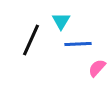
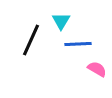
pink semicircle: moved 1 px down; rotated 78 degrees clockwise
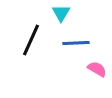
cyan triangle: moved 8 px up
blue line: moved 2 px left, 1 px up
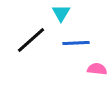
black line: rotated 24 degrees clockwise
pink semicircle: rotated 24 degrees counterclockwise
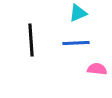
cyan triangle: moved 17 px right; rotated 36 degrees clockwise
black line: rotated 52 degrees counterclockwise
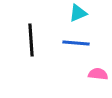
blue line: rotated 8 degrees clockwise
pink semicircle: moved 1 px right, 5 px down
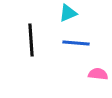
cyan triangle: moved 10 px left
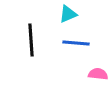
cyan triangle: moved 1 px down
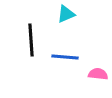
cyan triangle: moved 2 px left
blue line: moved 11 px left, 14 px down
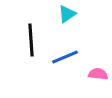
cyan triangle: moved 1 px right; rotated 12 degrees counterclockwise
blue line: rotated 28 degrees counterclockwise
